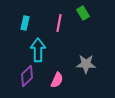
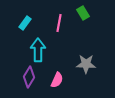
cyan rectangle: rotated 24 degrees clockwise
purple diamond: moved 2 px right, 1 px down; rotated 15 degrees counterclockwise
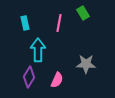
cyan rectangle: rotated 48 degrees counterclockwise
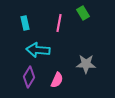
cyan arrow: rotated 85 degrees counterclockwise
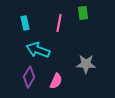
green rectangle: rotated 24 degrees clockwise
cyan arrow: rotated 15 degrees clockwise
pink semicircle: moved 1 px left, 1 px down
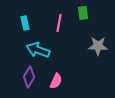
gray star: moved 12 px right, 18 px up
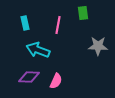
pink line: moved 1 px left, 2 px down
purple diamond: rotated 60 degrees clockwise
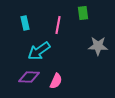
cyan arrow: moved 1 px right, 1 px down; rotated 55 degrees counterclockwise
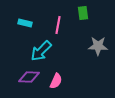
cyan rectangle: rotated 64 degrees counterclockwise
cyan arrow: moved 2 px right; rotated 10 degrees counterclockwise
